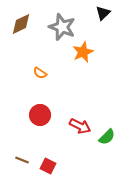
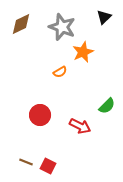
black triangle: moved 1 px right, 4 px down
orange semicircle: moved 20 px right, 1 px up; rotated 64 degrees counterclockwise
green semicircle: moved 31 px up
brown line: moved 4 px right, 2 px down
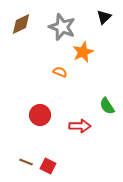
orange semicircle: rotated 128 degrees counterclockwise
green semicircle: rotated 102 degrees clockwise
red arrow: rotated 25 degrees counterclockwise
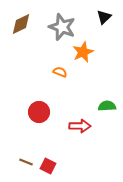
green semicircle: rotated 120 degrees clockwise
red circle: moved 1 px left, 3 px up
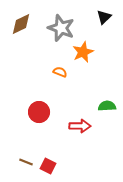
gray star: moved 1 px left, 1 px down
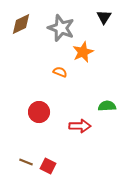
black triangle: rotated 14 degrees counterclockwise
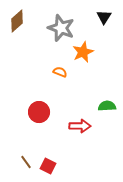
brown diamond: moved 4 px left, 3 px up; rotated 15 degrees counterclockwise
brown line: rotated 32 degrees clockwise
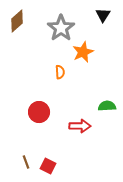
black triangle: moved 1 px left, 2 px up
gray star: rotated 16 degrees clockwise
orange semicircle: rotated 64 degrees clockwise
brown line: rotated 16 degrees clockwise
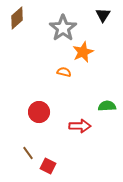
brown diamond: moved 3 px up
gray star: moved 2 px right
orange semicircle: moved 4 px right; rotated 72 degrees counterclockwise
brown line: moved 2 px right, 9 px up; rotated 16 degrees counterclockwise
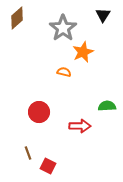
brown line: rotated 16 degrees clockwise
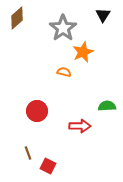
red circle: moved 2 px left, 1 px up
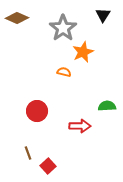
brown diamond: rotated 65 degrees clockwise
red square: rotated 21 degrees clockwise
